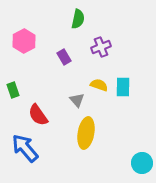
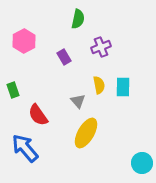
yellow semicircle: rotated 60 degrees clockwise
gray triangle: moved 1 px right, 1 px down
yellow ellipse: rotated 20 degrees clockwise
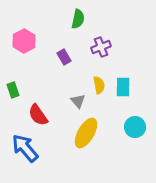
cyan circle: moved 7 px left, 36 px up
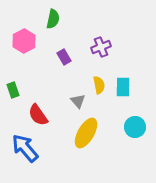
green semicircle: moved 25 px left
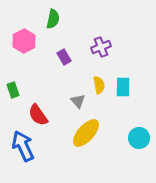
cyan circle: moved 4 px right, 11 px down
yellow ellipse: rotated 12 degrees clockwise
blue arrow: moved 2 px left, 2 px up; rotated 16 degrees clockwise
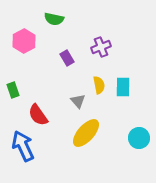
green semicircle: moved 1 px right; rotated 90 degrees clockwise
purple rectangle: moved 3 px right, 1 px down
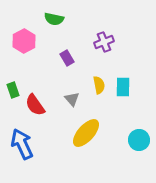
purple cross: moved 3 px right, 5 px up
gray triangle: moved 6 px left, 2 px up
red semicircle: moved 3 px left, 10 px up
cyan circle: moved 2 px down
blue arrow: moved 1 px left, 2 px up
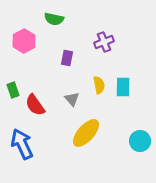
purple rectangle: rotated 42 degrees clockwise
cyan circle: moved 1 px right, 1 px down
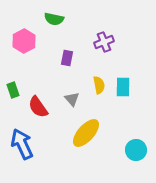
red semicircle: moved 3 px right, 2 px down
cyan circle: moved 4 px left, 9 px down
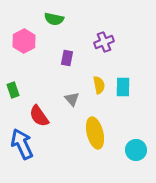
red semicircle: moved 1 px right, 9 px down
yellow ellipse: moved 9 px right; rotated 56 degrees counterclockwise
